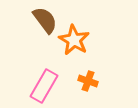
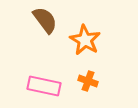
orange star: moved 11 px right
pink rectangle: rotated 72 degrees clockwise
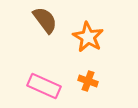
orange star: moved 3 px right, 3 px up
pink rectangle: rotated 12 degrees clockwise
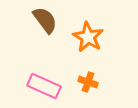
orange cross: moved 1 px down
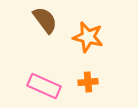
orange star: rotated 16 degrees counterclockwise
orange cross: rotated 24 degrees counterclockwise
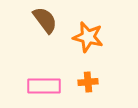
pink rectangle: rotated 24 degrees counterclockwise
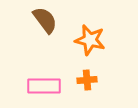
orange star: moved 2 px right, 3 px down
orange cross: moved 1 px left, 2 px up
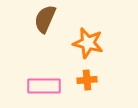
brown semicircle: moved 1 px up; rotated 120 degrees counterclockwise
orange star: moved 2 px left, 3 px down
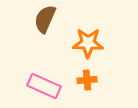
orange star: rotated 12 degrees counterclockwise
pink rectangle: rotated 24 degrees clockwise
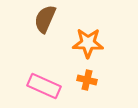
orange cross: rotated 18 degrees clockwise
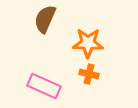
orange cross: moved 2 px right, 6 px up
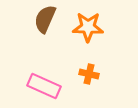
orange star: moved 16 px up
